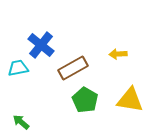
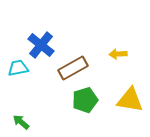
green pentagon: rotated 25 degrees clockwise
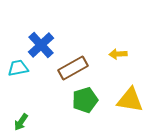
blue cross: rotated 8 degrees clockwise
green arrow: rotated 96 degrees counterclockwise
